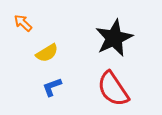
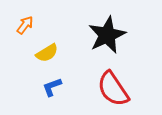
orange arrow: moved 2 px right, 2 px down; rotated 84 degrees clockwise
black star: moved 7 px left, 3 px up
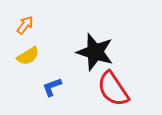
black star: moved 12 px left, 17 px down; rotated 30 degrees counterclockwise
yellow semicircle: moved 19 px left, 3 px down
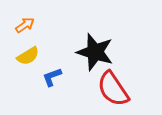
orange arrow: rotated 18 degrees clockwise
blue L-shape: moved 10 px up
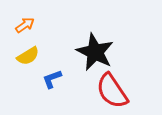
black star: rotated 9 degrees clockwise
blue L-shape: moved 2 px down
red semicircle: moved 1 px left, 2 px down
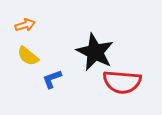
orange arrow: rotated 18 degrees clockwise
yellow semicircle: rotated 70 degrees clockwise
red semicircle: moved 10 px right, 9 px up; rotated 51 degrees counterclockwise
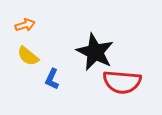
blue L-shape: rotated 45 degrees counterclockwise
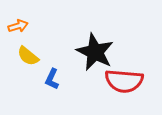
orange arrow: moved 7 px left, 1 px down
red semicircle: moved 2 px right, 1 px up
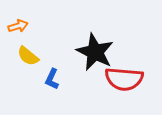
red semicircle: moved 2 px up
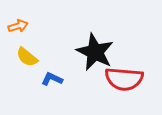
yellow semicircle: moved 1 px left, 1 px down
blue L-shape: rotated 90 degrees clockwise
